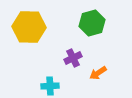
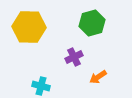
purple cross: moved 1 px right, 1 px up
orange arrow: moved 4 px down
cyan cross: moved 9 px left; rotated 18 degrees clockwise
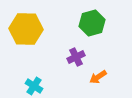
yellow hexagon: moved 3 px left, 2 px down
purple cross: moved 2 px right
cyan cross: moved 7 px left; rotated 18 degrees clockwise
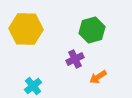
green hexagon: moved 7 px down
purple cross: moved 1 px left, 2 px down
cyan cross: moved 1 px left; rotated 18 degrees clockwise
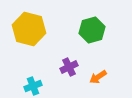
yellow hexagon: moved 3 px right; rotated 12 degrees clockwise
purple cross: moved 6 px left, 8 px down
cyan cross: rotated 18 degrees clockwise
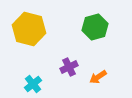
green hexagon: moved 3 px right, 3 px up
cyan cross: moved 2 px up; rotated 18 degrees counterclockwise
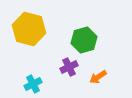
green hexagon: moved 11 px left, 13 px down
cyan cross: rotated 12 degrees clockwise
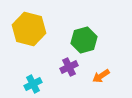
orange arrow: moved 3 px right, 1 px up
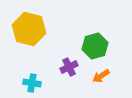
green hexagon: moved 11 px right, 6 px down
cyan cross: moved 1 px left, 1 px up; rotated 36 degrees clockwise
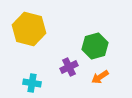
orange arrow: moved 1 px left, 1 px down
